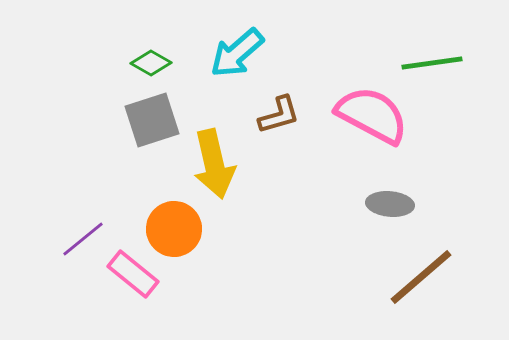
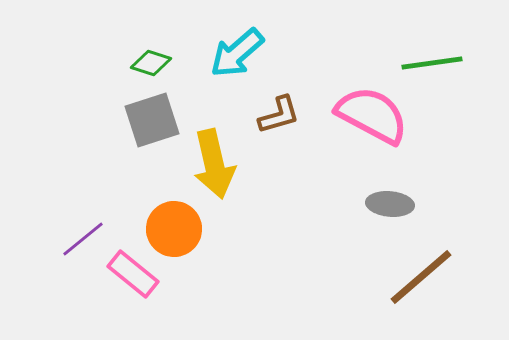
green diamond: rotated 12 degrees counterclockwise
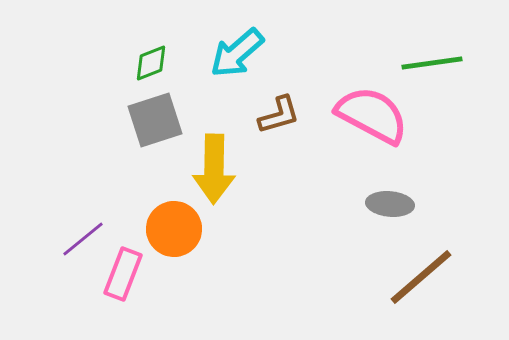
green diamond: rotated 39 degrees counterclockwise
gray square: moved 3 px right
yellow arrow: moved 5 px down; rotated 14 degrees clockwise
pink rectangle: moved 10 px left; rotated 72 degrees clockwise
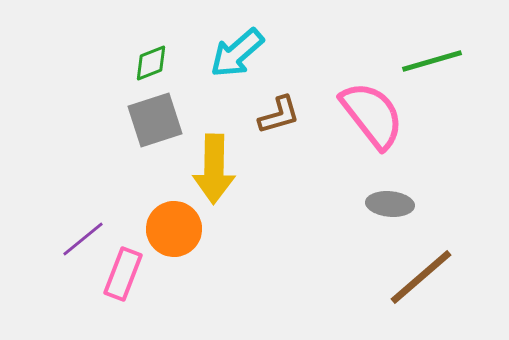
green line: moved 2 px up; rotated 8 degrees counterclockwise
pink semicircle: rotated 24 degrees clockwise
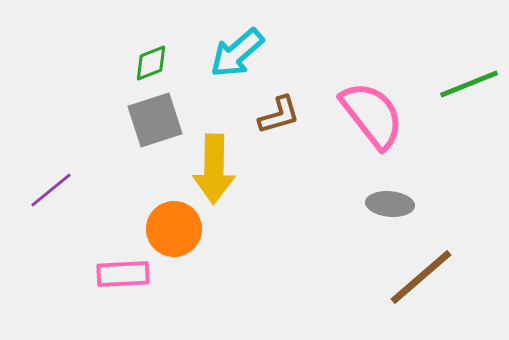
green line: moved 37 px right, 23 px down; rotated 6 degrees counterclockwise
purple line: moved 32 px left, 49 px up
pink rectangle: rotated 66 degrees clockwise
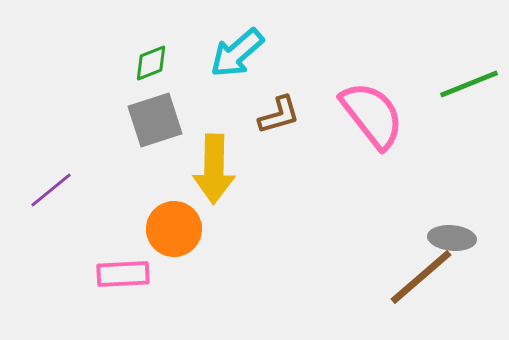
gray ellipse: moved 62 px right, 34 px down
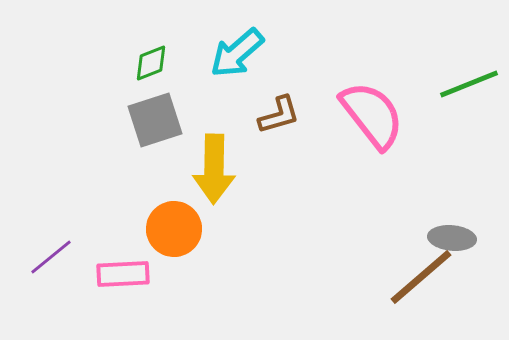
purple line: moved 67 px down
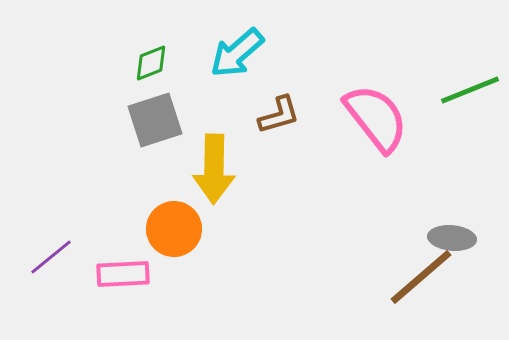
green line: moved 1 px right, 6 px down
pink semicircle: moved 4 px right, 3 px down
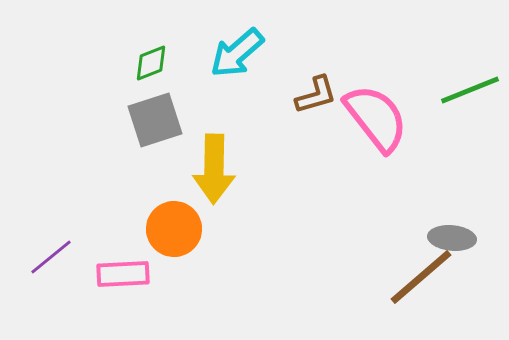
brown L-shape: moved 37 px right, 20 px up
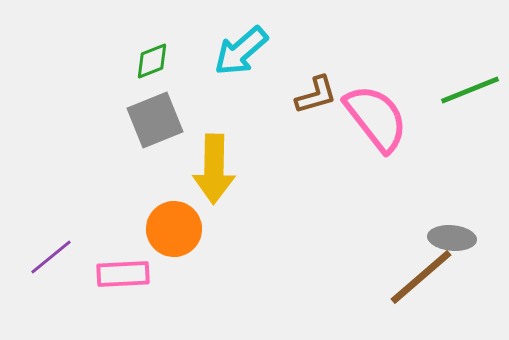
cyan arrow: moved 4 px right, 2 px up
green diamond: moved 1 px right, 2 px up
gray square: rotated 4 degrees counterclockwise
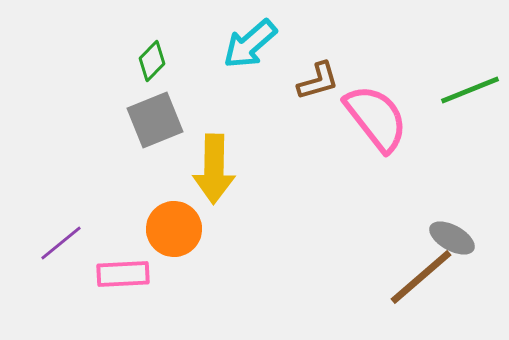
cyan arrow: moved 9 px right, 7 px up
green diamond: rotated 24 degrees counterclockwise
brown L-shape: moved 2 px right, 14 px up
gray ellipse: rotated 24 degrees clockwise
purple line: moved 10 px right, 14 px up
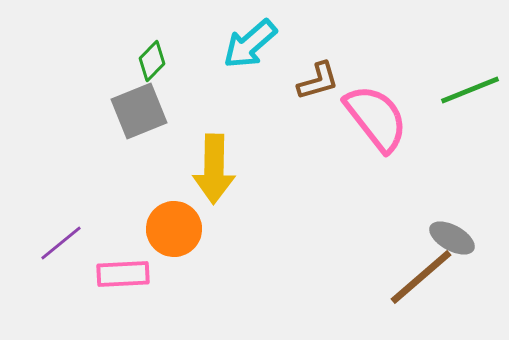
gray square: moved 16 px left, 9 px up
